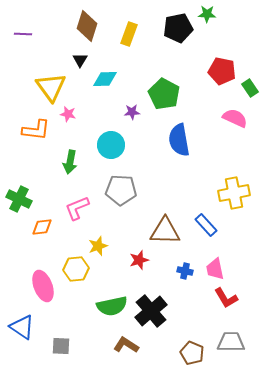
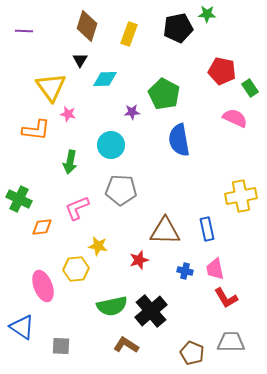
purple line: moved 1 px right, 3 px up
yellow cross: moved 7 px right, 3 px down
blue rectangle: moved 1 px right, 4 px down; rotated 30 degrees clockwise
yellow star: rotated 30 degrees clockwise
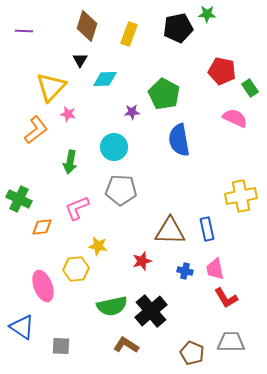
yellow triangle: rotated 20 degrees clockwise
orange L-shape: rotated 44 degrees counterclockwise
cyan circle: moved 3 px right, 2 px down
brown triangle: moved 5 px right
red star: moved 3 px right, 1 px down
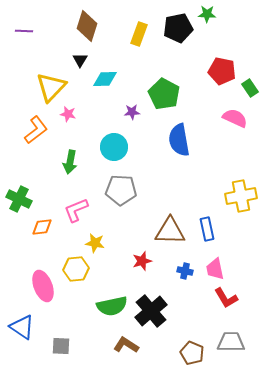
yellow rectangle: moved 10 px right
pink L-shape: moved 1 px left, 2 px down
yellow star: moved 3 px left, 3 px up
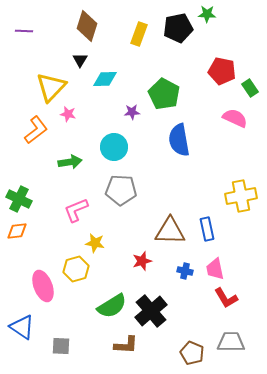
green arrow: rotated 110 degrees counterclockwise
orange diamond: moved 25 px left, 4 px down
yellow hexagon: rotated 10 degrees counterclockwise
green semicircle: rotated 20 degrees counterclockwise
brown L-shape: rotated 150 degrees clockwise
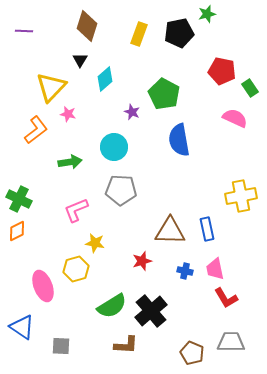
green star: rotated 18 degrees counterclockwise
black pentagon: moved 1 px right, 5 px down
cyan diamond: rotated 40 degrees counterclockwise
purple star: rotated 28 degrees clockwise
orange diamond: rotated 20 degrees counterclockwise
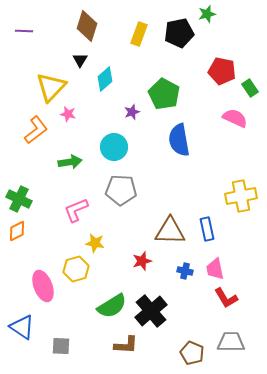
purple star: rotated 28 degrees clockwise
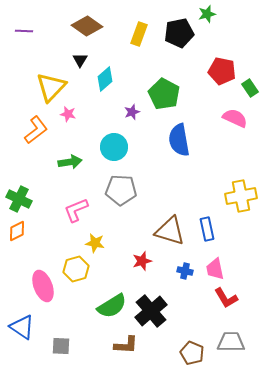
brown diamond: rotated 72 degrees counterclockwise
brown triangle: rotated 16 degrees clockwise
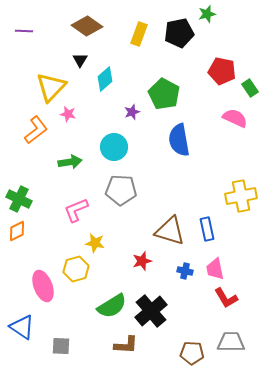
brown pentagon: rotated 20 degrees counterclockwise
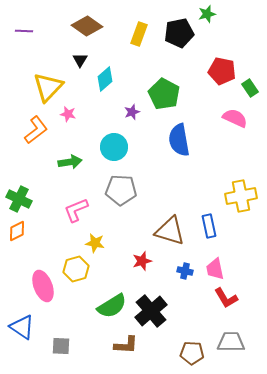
yellow triangle: moved 3 px left
blue rectangle: moved 2 px right, 3 px up
